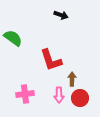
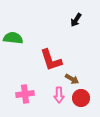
black arrow: moved 15 px right, 5 px down; rotated 104 degrees clockwise
green semicircle: rotated 30 degrees counterclockwise
brown arrow: rotated 120 degrees clockwise
red circle: moved 1 px right
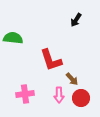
brown arrow: rotated 16 degrees clockwise
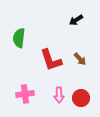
black arrow: rotated 24 degrees clockwise
green semicircle: moved 6 px right; rotated 90 degrees counterclockwise
brown arrow: moved 8 px right, 20 px up
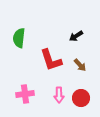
black arrow: moved 16 px down
brown arrow: moved 6 px down
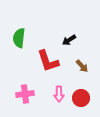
black arrow: moved 7 px left, 4 px down
red L-shape: moved 3 px left, 1 px down
brown arrow: moved 2 px right, 1 px down
pink arrow: moved 1 px up
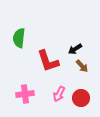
black arrow: moved 6 px right, 9 px down
pink arrow: rotated 28 degrees clockwise
